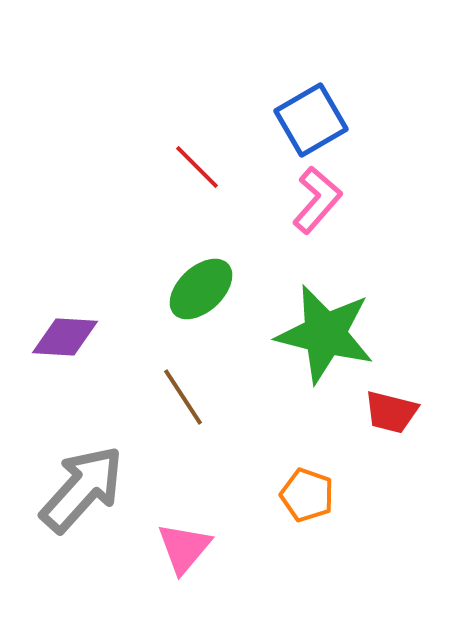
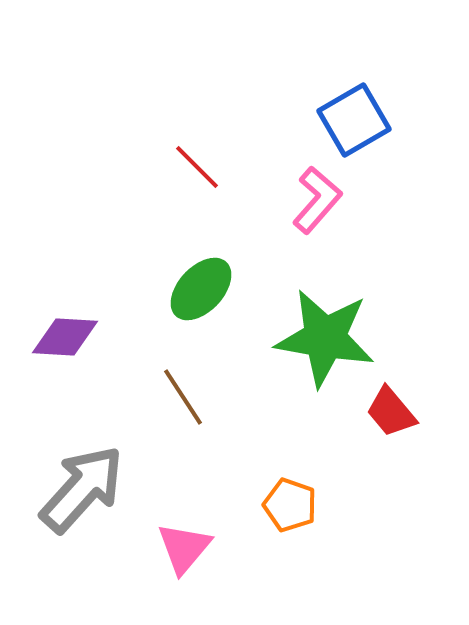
blue square: moved 43 px right
green ellipse: rotated 4 degrees counterclockwise
green star: moved 4 px down; rotated 4 degrees counterclockwise
red trapezoid: rotated 36 degrees clockwise
orange pentagon: moved 17 px left, 10 px down
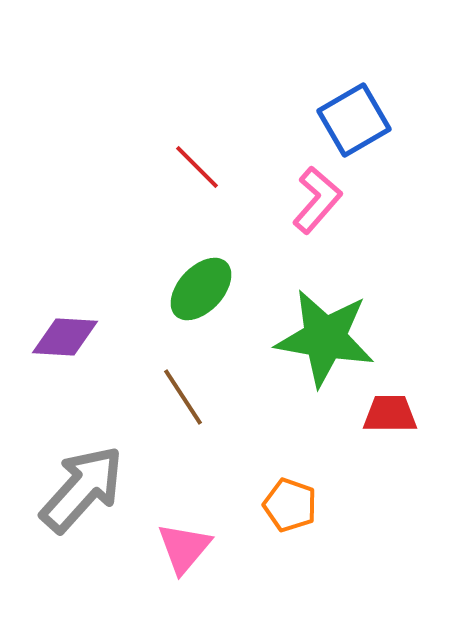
red trapezoid: moved 1 px left, 2 px down; rotated 130 degrees clockwise
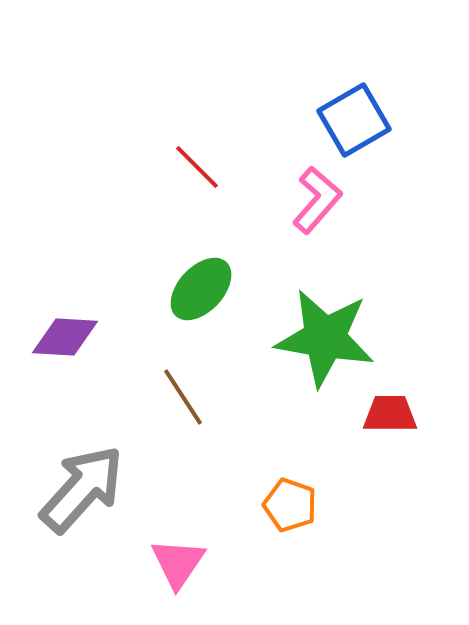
pink triangle: moved 6 px left, 15 px down; rotated 6 degrees counterclockwise
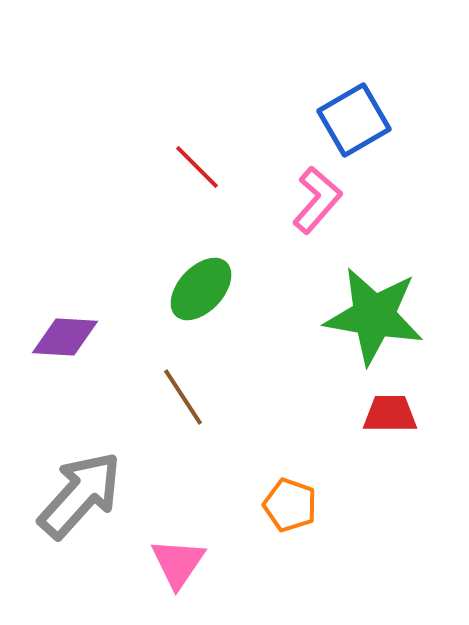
green star: moved 49 px right, 22 px up
gray arrow: moved 2 px left, 6 px down
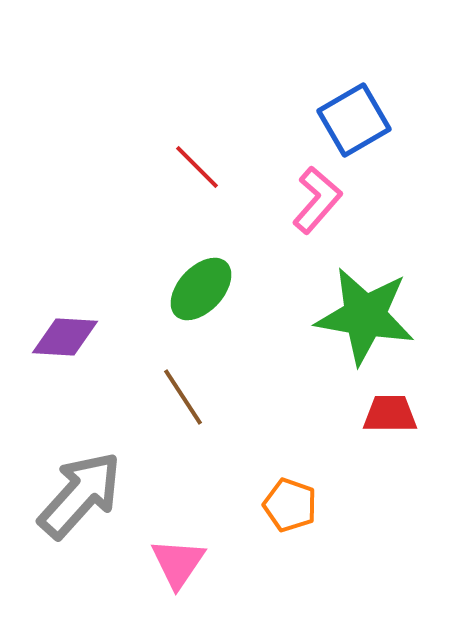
green star: moved 9 px left
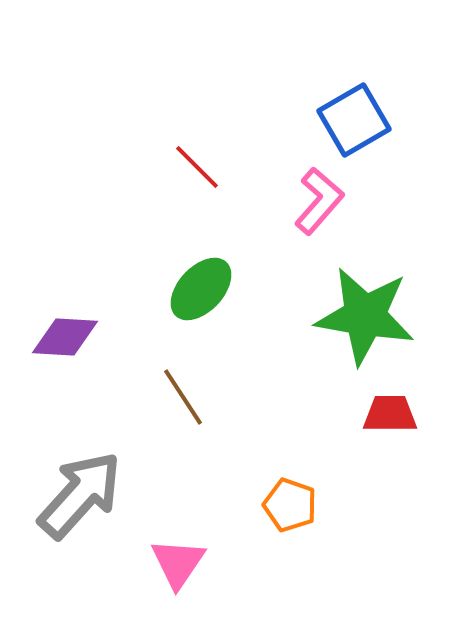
pink L-shape: moved 2 px right, 1 px down
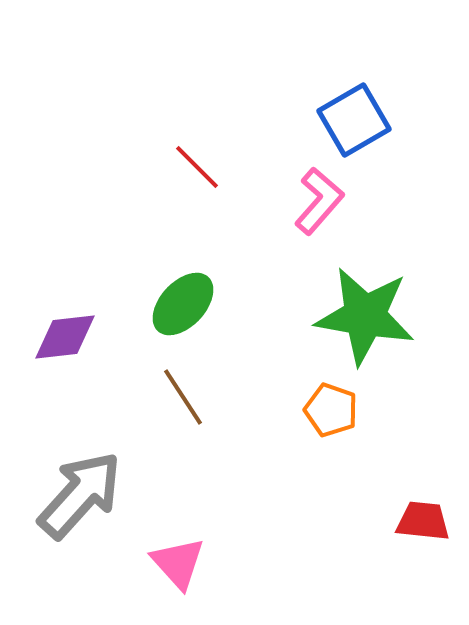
green ellipse: moved 18 px left, 15 px down
purple diamond: rotated 10 degrees counterclockwise
red trapezoid: moved 33 px right, 107 px down; rotated 6 degrees clockwise
orange pentagon: moved 41 px right, 95 px up
pink triangle: rotated 16 degrees counterclockwise
